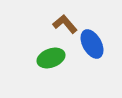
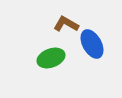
brown L-shape: moved 1 px right; rotated 20 degrees counterclockwise
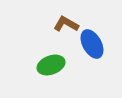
green ellipse: moved 7 px down
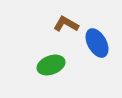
blue ellipse: moved 5 px right, 1 px up
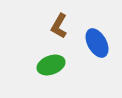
brown L-shape: moved 7 px left, 2 px down; rotated 90 degrees counterclockwise
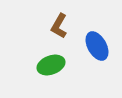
blue ellipse: moved 3 px down
